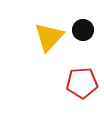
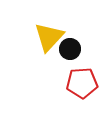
black circle: moved 13 px left, 19 px down
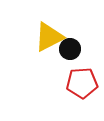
yellow triangle: rotated 20 degrees clockwise
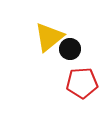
yellow triangle: rotated 12 degrees counterclockwise
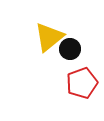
red pentagon: rotated 16 degrees counterclockwise
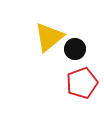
black circle: moved 5 px right
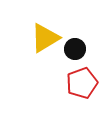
yellow triangle: moved 4 px left, 1 px down; rotated 8 degrees clockwise
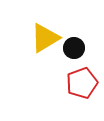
black circle: moved 1 px left, 1 px up
